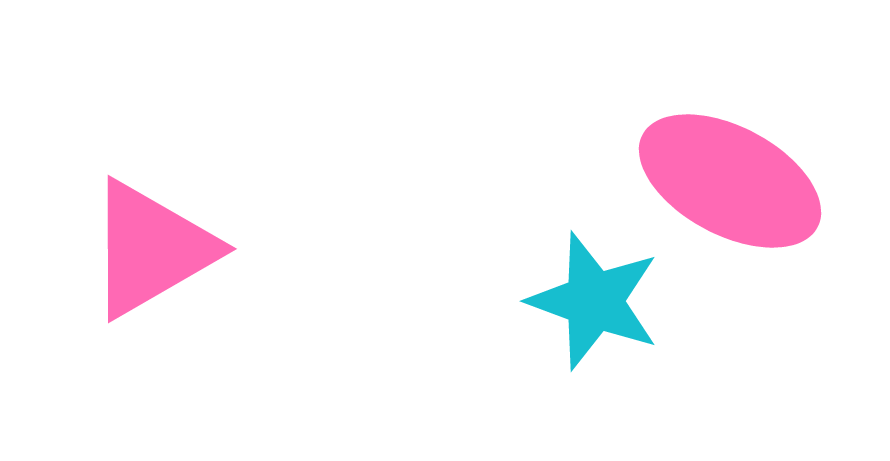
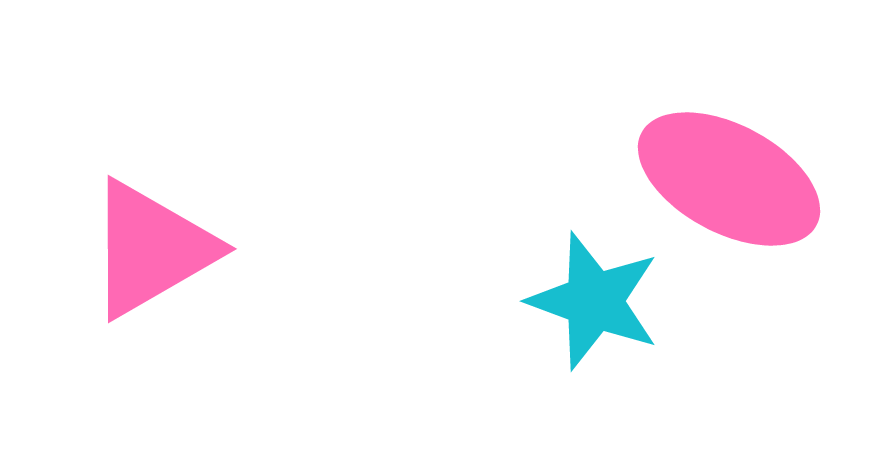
pink ellipse: moved 1 px left, 2 px up
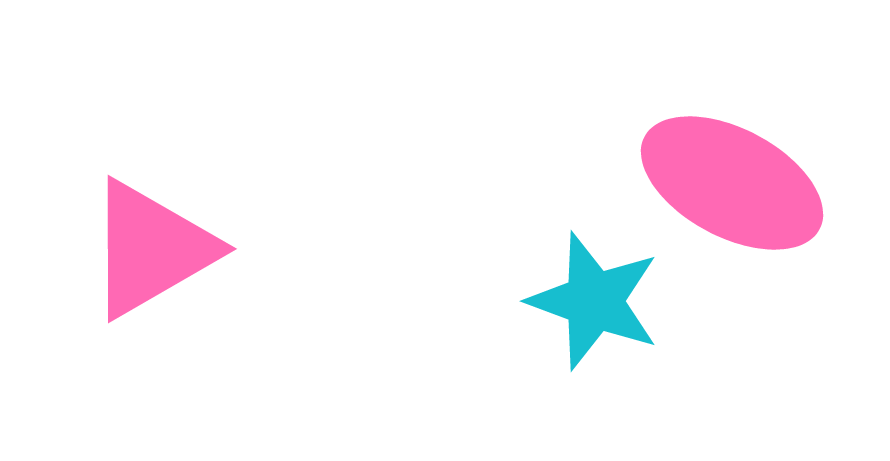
pink ellipse: moved 3 px right, 4 px down
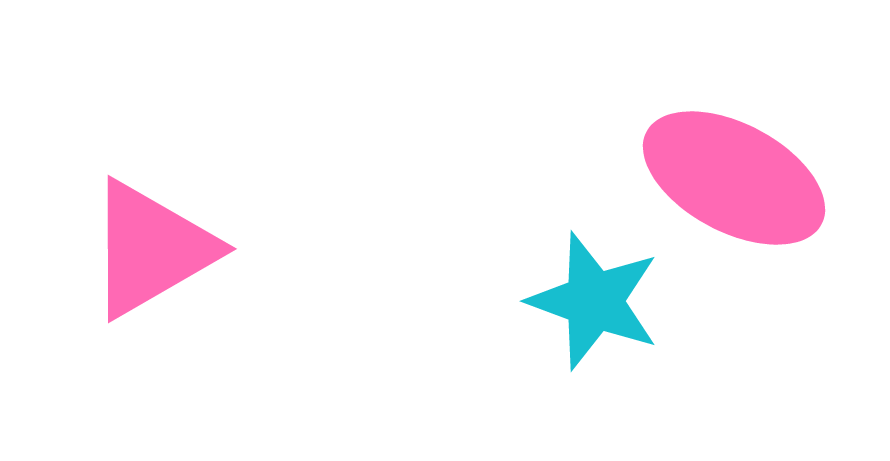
pink ellipse: moved 2 px right, 5 px up
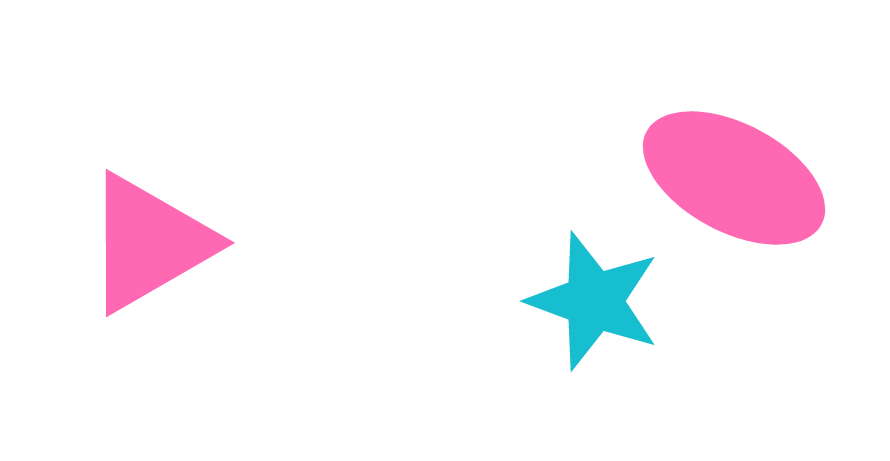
pink triangle: moved 2 px left, 6 px up
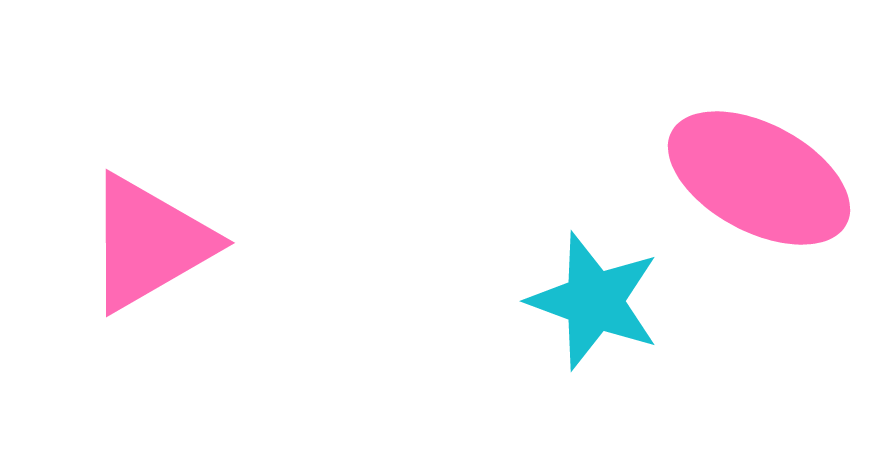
pink ellipse: moved 25 px right
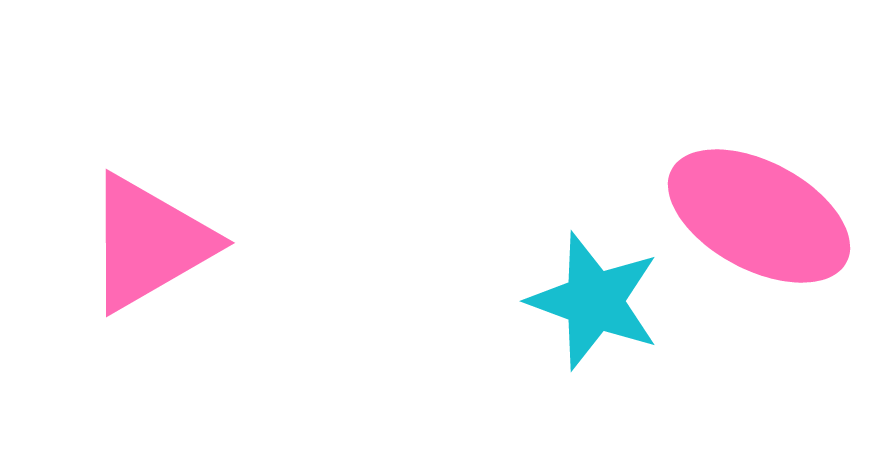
pink ellipse: moved 38 px down
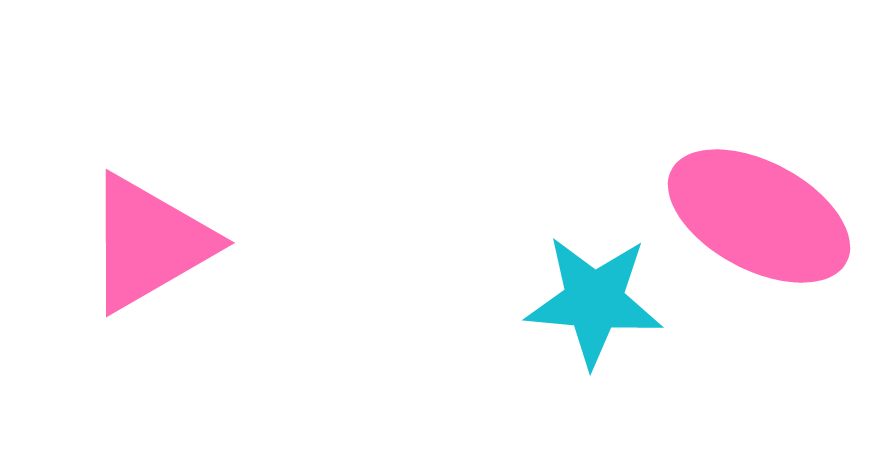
cyan star: rotated 15 degrees counterclockwise
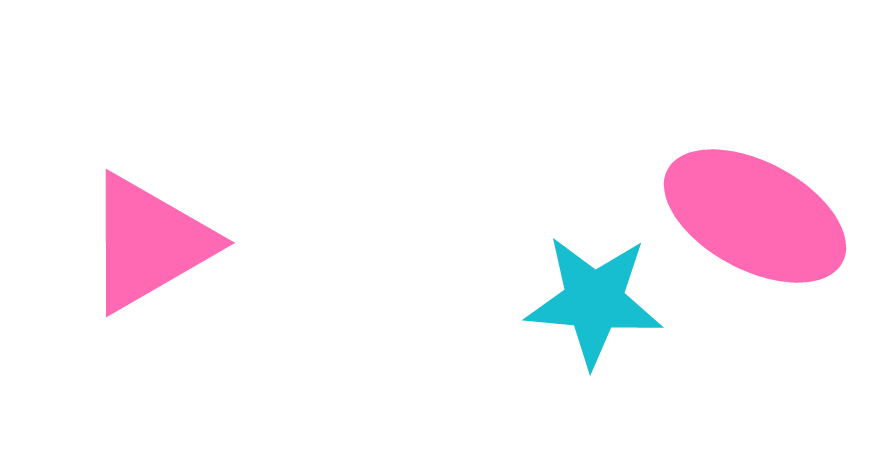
pink ellipse: moved 4 px left
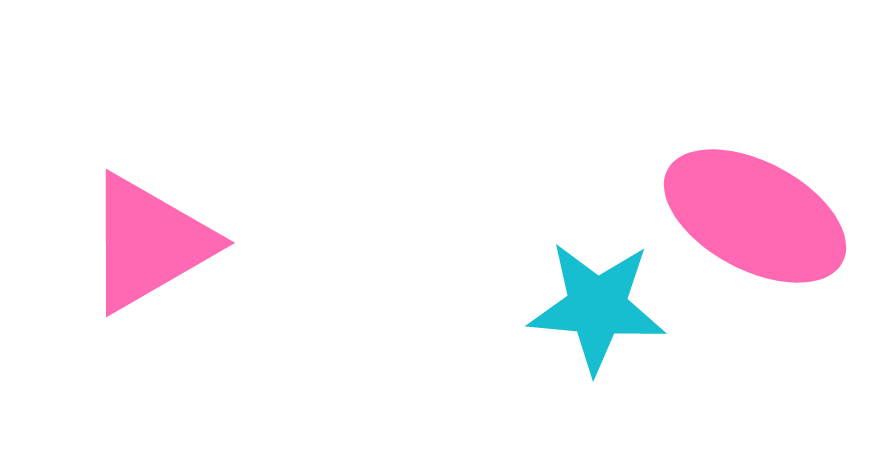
cyan star: moved 3 px right, 6 px down
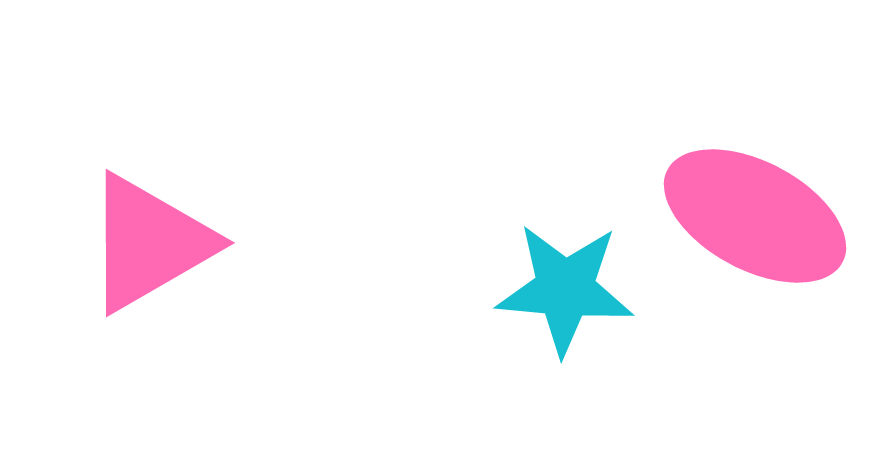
cyan star: moved 32 px left, 18 px up
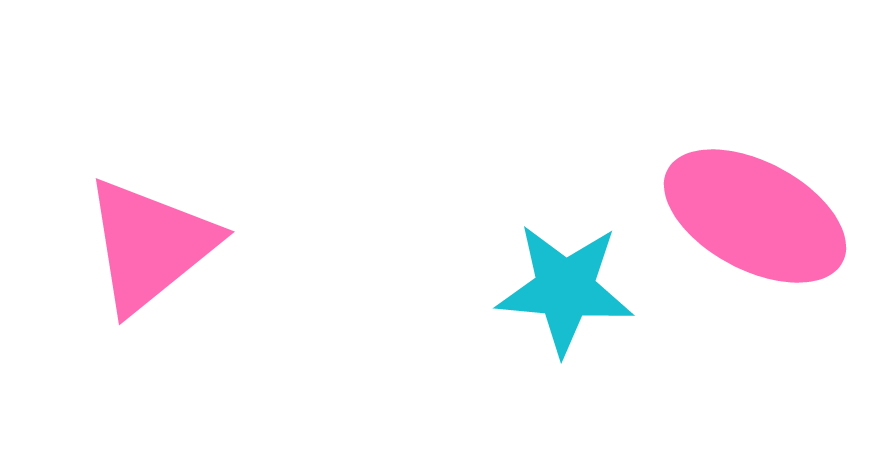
pink triangle: moved 1 px right, 2 px down; rotated 9 degrees counterclockwise
